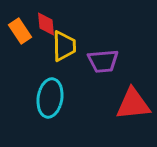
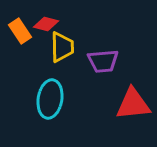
red diamond: rotated 70 degrees counterclockwise
yellow trapezoid: moved 2 px left, 1 px down
cyan ellipse: moved 1 px down
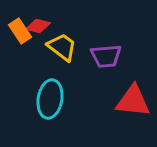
red diamond: moved 8 px left, 2 px down
yellow trapezoid: rotated 52 degrees counterclockwise
purple trapezoid: moved 3 px right, 5 px up
red triangle: moved 3 px up; rotated 12 degrees clockwise
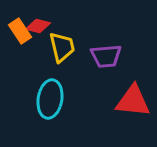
yellow trapezoid: rotated 40 degrees clockwise
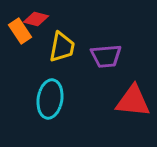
red diamond: moved 2 px left, 7 px up
yellow trapezoid: rotated 24 degrees clockwise
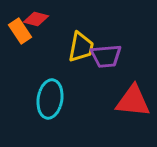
yellow trapezoid: moved 19 px right
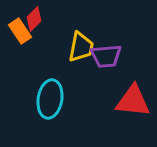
red diamond: moved 2 px left; rotated 60 degrees counterclockwise
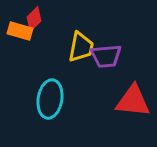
orange rectangle: rotated 40 degrees counterclockwise
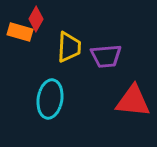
red diamond: moved 2 px right; rotated 15 degrees counterclockwise
orange rectangle: moved 1 px down
yellow trapezoid: moved 12 px left; rotated 8 degrees counterclockwise
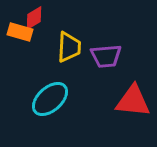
red diamond: moved 2 px left, 1 px up; rotated 30 degrees clockwise
cyan ellipse: rotated 39 degrees clockwise
